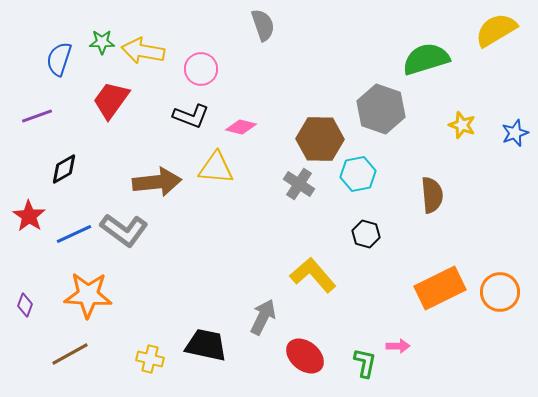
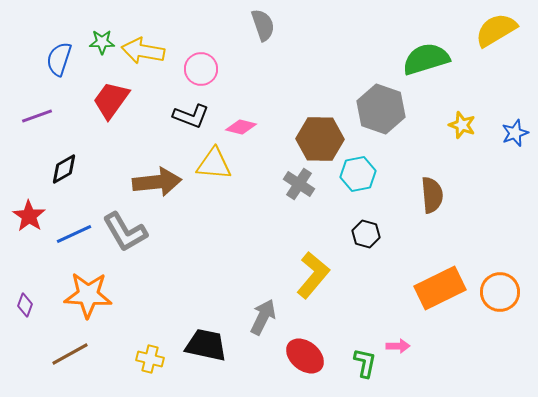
yellow triangle: moved 2 px left, 4 px up
gray L-shape: moved 1 px right, 2 px down; rotated 24 degrees clockwise
yellow L-shape: rotated 81 degrees clockwise
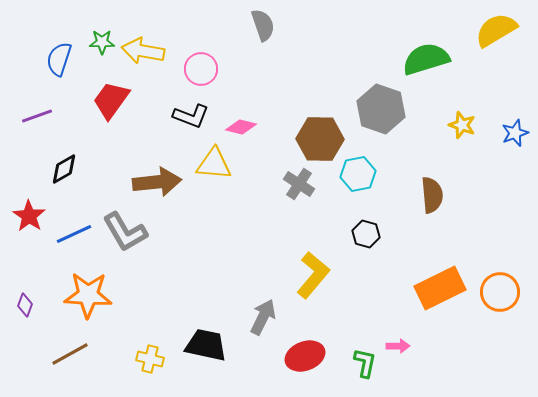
red ellipse: rotated 60 degrees counterclockwise
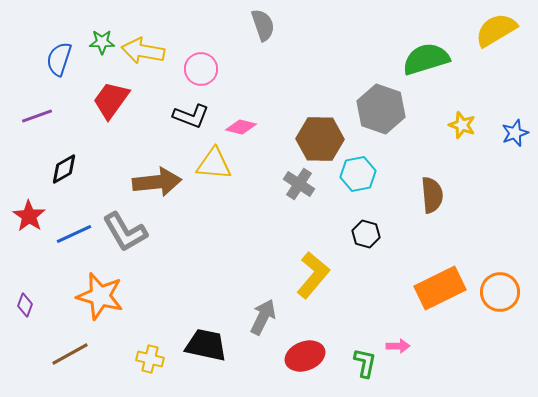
orange star: moved 12 px right, 1 px down; rotated 12 degrees clockwise
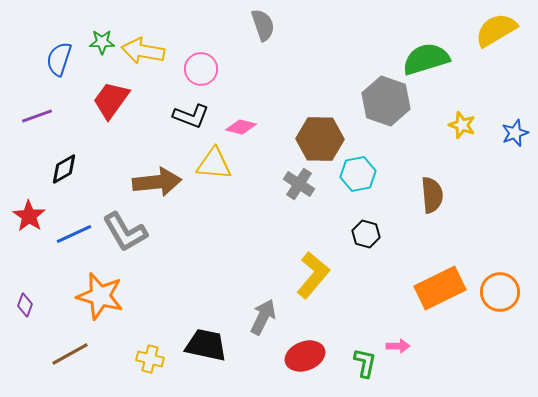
gray hexagon: moved 5 px right, 8 px up
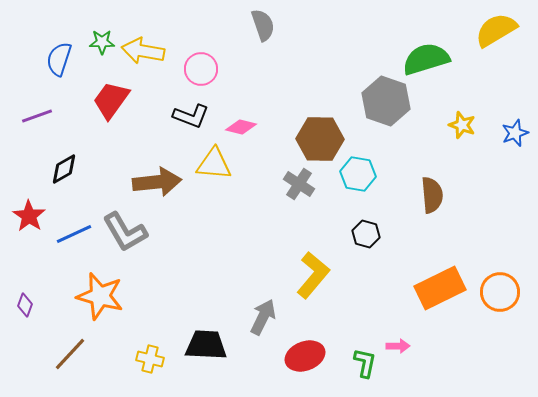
cyan hexagon: rotated 20 degrees clockwise
black trapezoid: rotated 9 degrees counterclockwise
brown line: rotated 18 degrees counterclockwise
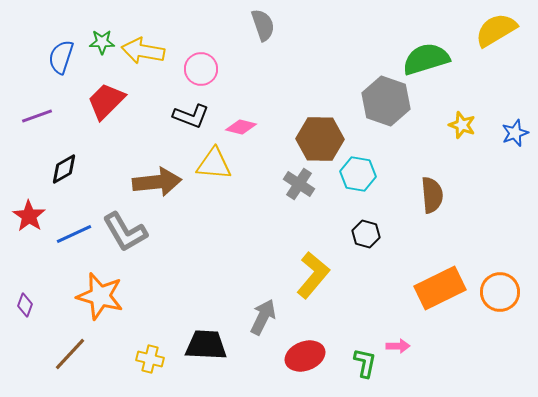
blue semicircle: moved 2 px right, 2 px up
red trapezoid: moved 5 px left, 1 px down; rotated 9 degrees clockwise
